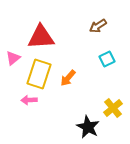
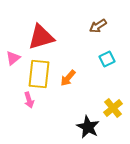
red triangle: rotated 12 degrees counterclockwise
yellow rectangle: rotated 12 degrees counterclockwise
pink arrow: rotated 105 degrees counterclockwise
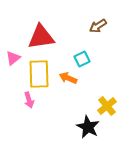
red triangle: rotated 8 degrees clockwise
cyan square: moved 25 px left
yellow rectangle: rotated 8 degrees counterclockwise
orange arrow: rotated 72 degrees clockwise
yellow cross: moved 6 px left, 2 px up
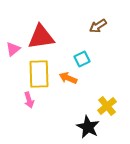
pink triangle: moved 9 px up
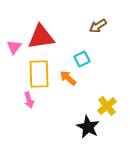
pink triangle: moved 1 px right, 2 px up; rotated 14 degrees counterclockwise
orange arrow: rotated 18 degrees clockwise
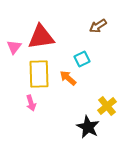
pink arrow: moved 2 px right, 3 px down
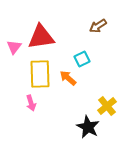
yellow rectangle: moved 1 px right
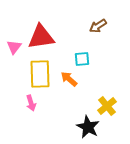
cyan square: rotated 21 degrees clockwise
orange arrow: moved 1 px right, 1 px down
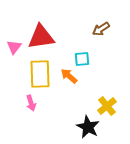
brown arrow: moved 3 px right, 3 px down
orange arrow: moved 3 px up
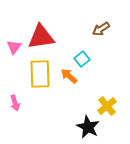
cyan square: rotated 35 degrees counterclockwise
pink arrow: moved 16 px left
